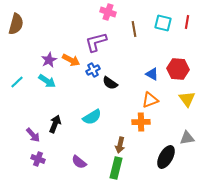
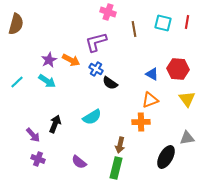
blue cross: moved 3 px right, 1 px up; rotated 32 degrees counterclockwise
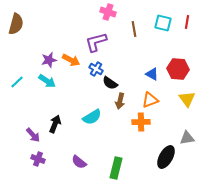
purple star: rotated 14 degrees clockwise
brown arrow: moved 44 px up
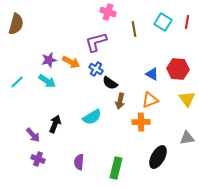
cyan square: moved 1 px up; rotated 18 degrees clockwise
orange arrow: moved 2 px down
black ellipse: moved 8 px left
purple semicircle: rotated 56 degrees clockwise
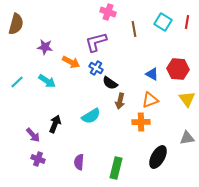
purple star: moved 4 px left, 13 px up; rotated 21 degrees clockwise
blue cross: moved 1 px up
cyan semicircle: moved 1 px left, 1 px up
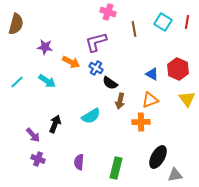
red hexagon: rotated 20 degrees clockwise
gray triangle: moved 12 px left, 37 px down
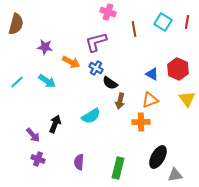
green rectangle: moved 2 px right
